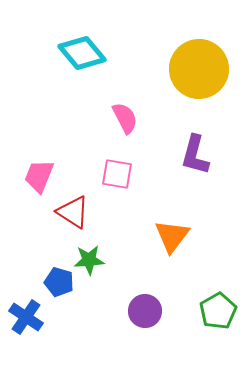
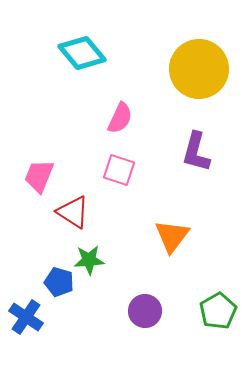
pink semicircle: moved 5 px left; rotated 52 degrees clockwise
purple L-shape: moved 1 px right, 3 px up
pink square: moved 2 px right, 4 px up; rotated 8 degrees clockwise
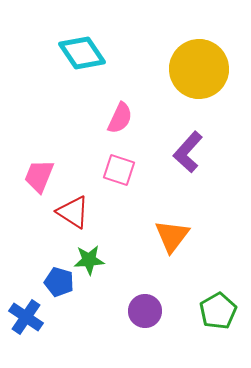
cyan diamond: rotated 6 degrees clockwise
purple L-shape: moved 8 px left; rotated 27 degrees clockwise
